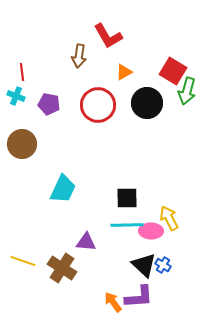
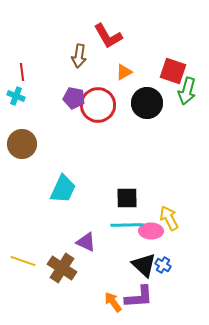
red square: rotated 12 degrees counterclockwise
purple pentagon: moved 25 px right, 6 px up
purple triangle: rotated 20 degrees clockwise
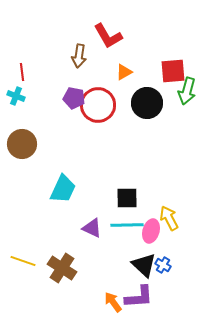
red square: rotated 24 degrees counterclockwise
pink ellipse: rotated 75 degrees counterclockwise
purple triangle: moved 6 px right, 14 px up
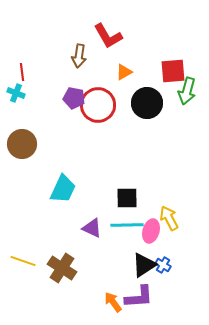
cyan cross: moved 3 px up
black triangle: rotated 44 degrees clockwise
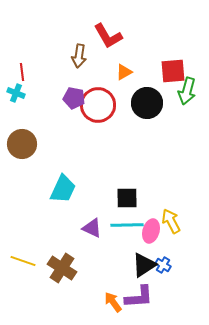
yellow arrow: moved 2 px right, 3 px down
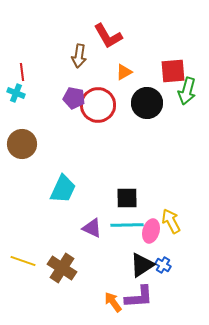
black triangle: moved 2 px left
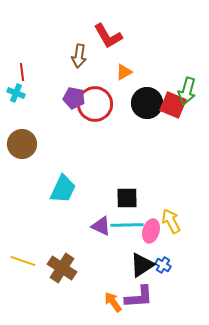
red square: moved 34 px down; rotated 28 degrees clockwise
red circle: moved 3 px left, 1 px up
purple triangle: moved 9 px right, 2 px up
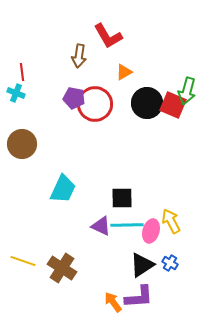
black square: moved 5 px left
blue cross: moved 7 px right, 2 px up
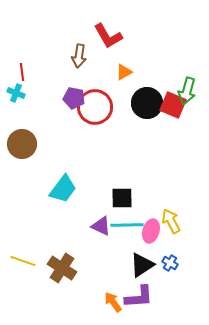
red circle: moved 3 px down
cyan trapezoid: rotated 12 degrees clockwise
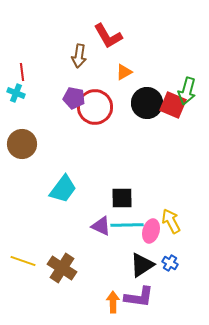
purple L-shape: rotated 12 degrees clockwise
orange arrow: rotated 35 degrees clockwise
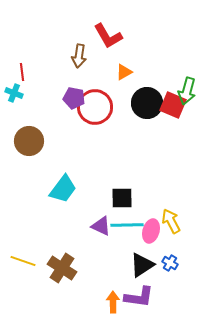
cyan cross: moved 2 px left
brown circle: moved 7 px right, 3 px up
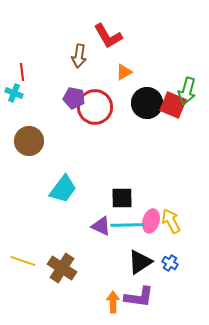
pink ellipse: moved 10 px up
black triangle: moved 2 px left, 3 px up
